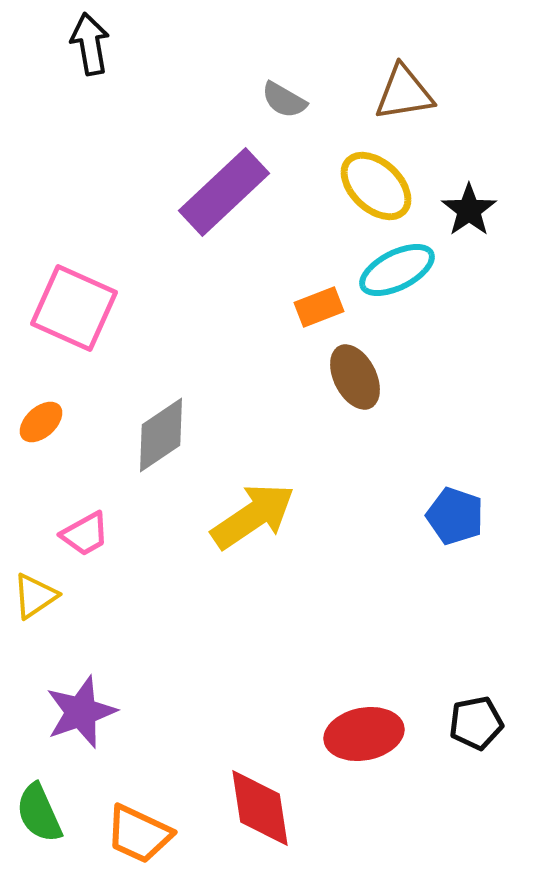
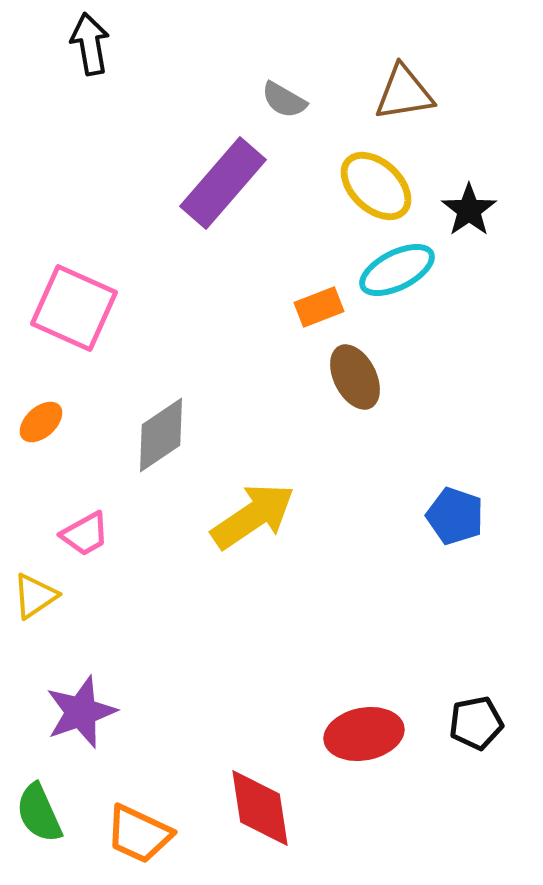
purple rectangle: moved 1 px left, 9 px up; rotated 6 degrees counterclockwise
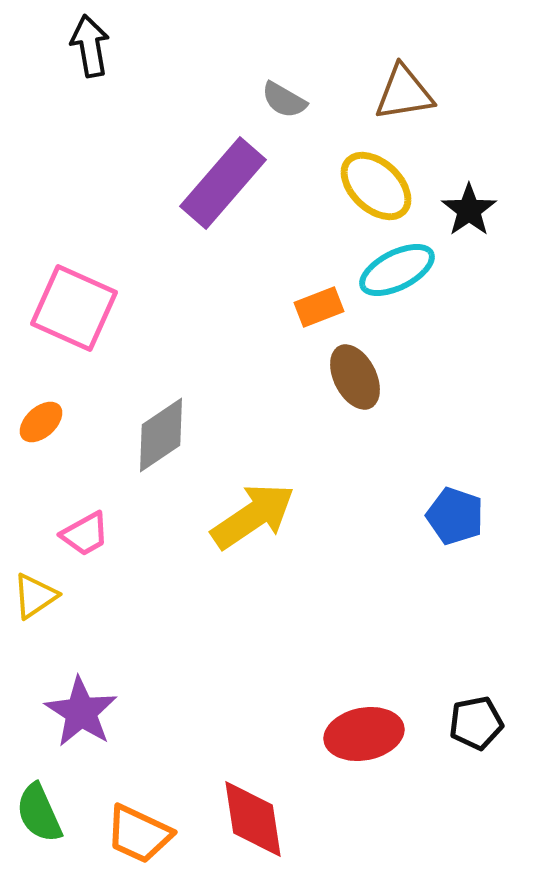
black arrow: moved 2 px down
purple star: rotated 20 degrees counterclockwise
red diamond: moved 7 px left, 11 px down
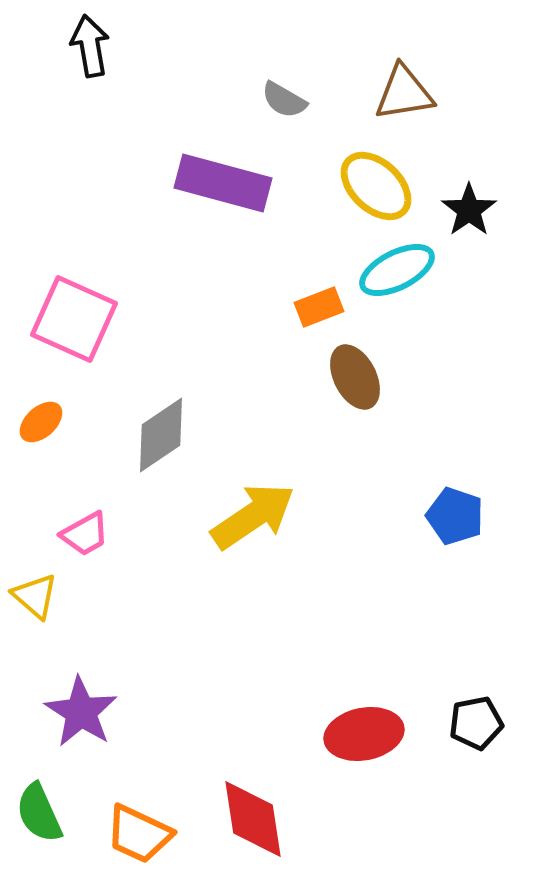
purple rectangle: rotated 64 degrees clockwise
pink square: moved 11 px down
yellow triangle: rotated 45 degrees counterclockwise
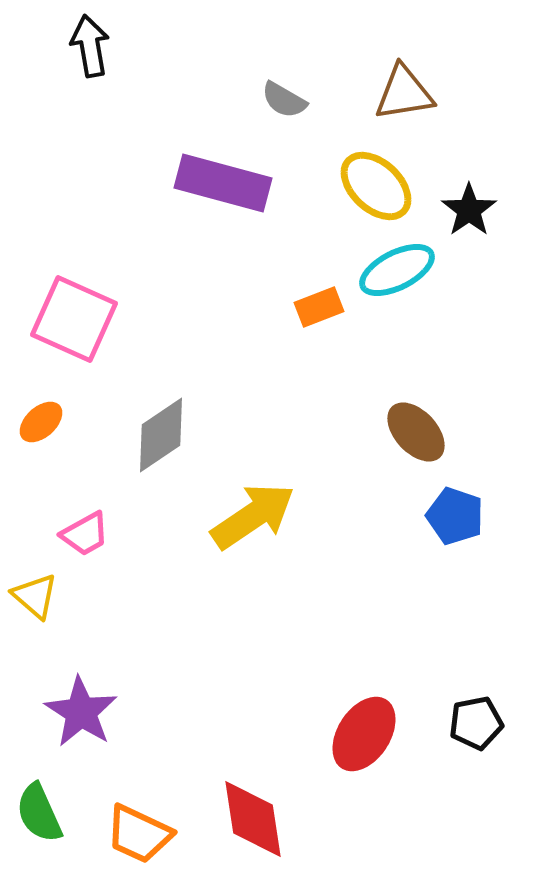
brown ellipse: moved 61 px right, 55 px down; rotated 16 degrees counterclockwise
red ellipse: rotated 46 degrees counterclockwise
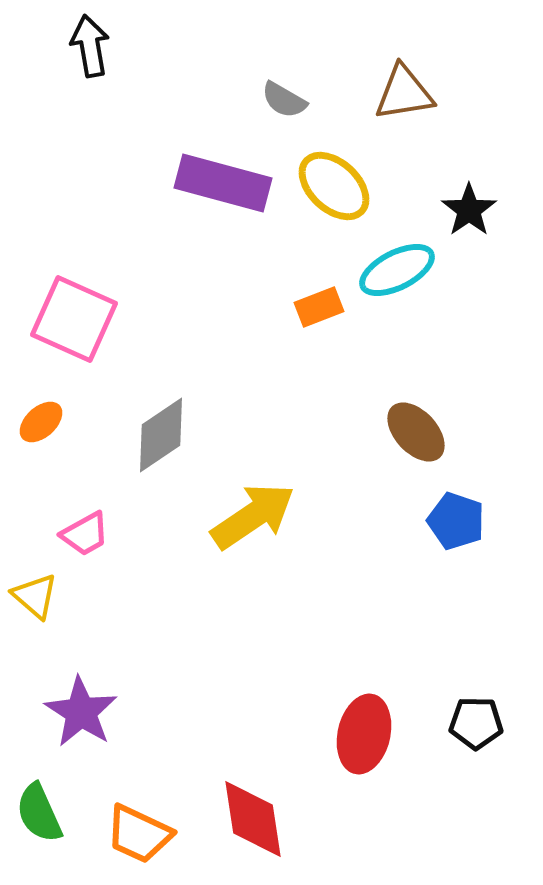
yellow ellipse: moved 42 px left
blue pentagon: moved 1 px right, 5 px down
black pentagon: rotated 12 degrees clockwise
red ellipse: rotated 20 degrees counterclockwise
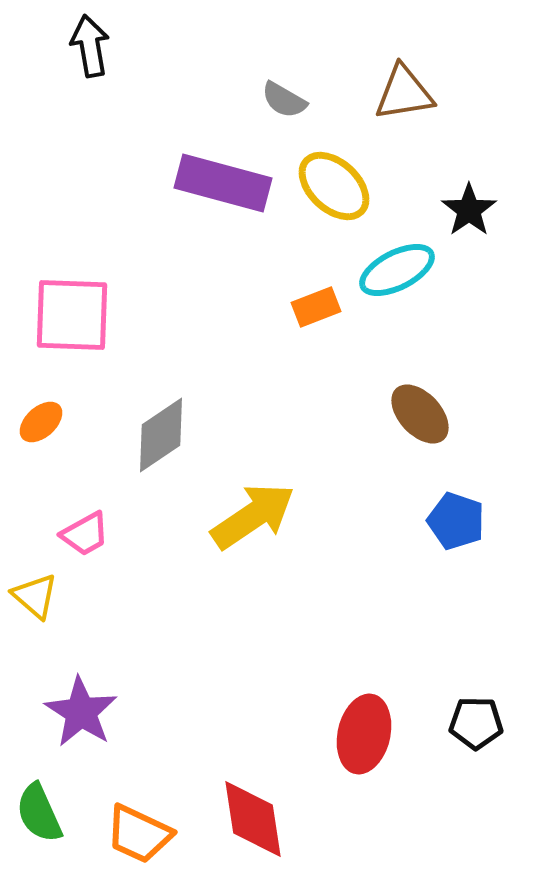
orange rectangle: moved 3 px left
pink square: moved 2 px left, 4 px up; rotated 22 degrees counterclockwise
brown ellipse: moved 4 px right, 18 px up
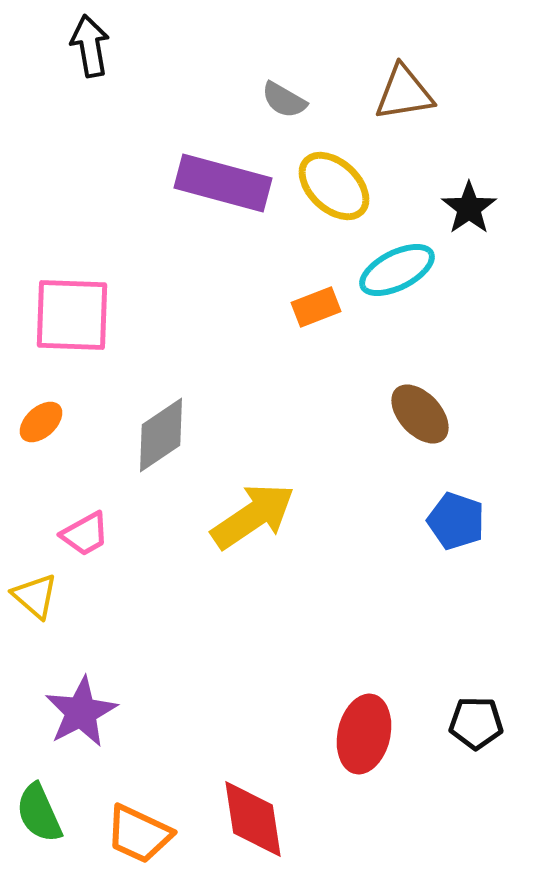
black star: moved 2 px up
purple star: rotated 12 degrees clockwise
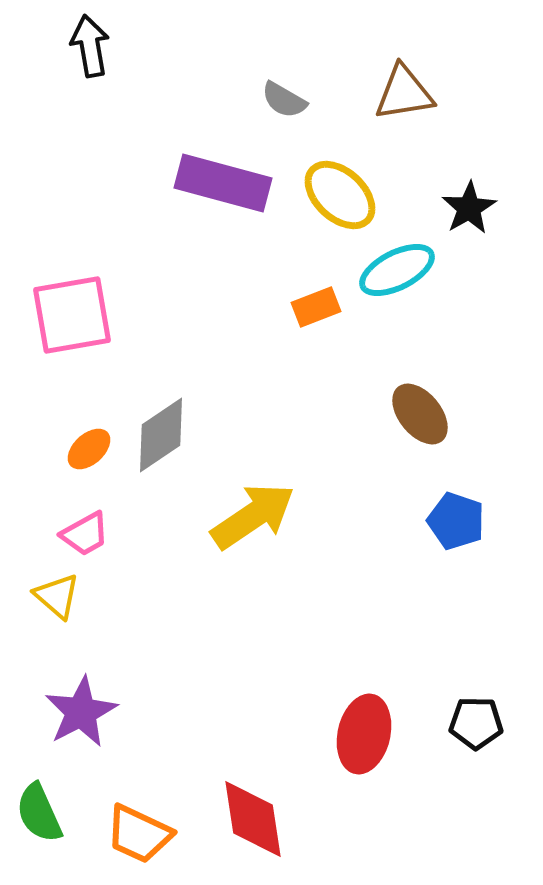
yellow ellipse: moved 6 px right, 9 px down
black star: rotated 4 degrees clockwise
pink square: rotated 12 degrees counterclockwise
brown ellipse: rotated 4 degrees clockwise
orange ellipse: moved 48 px right, 27 px down
yellow triangle: moved 22 px right
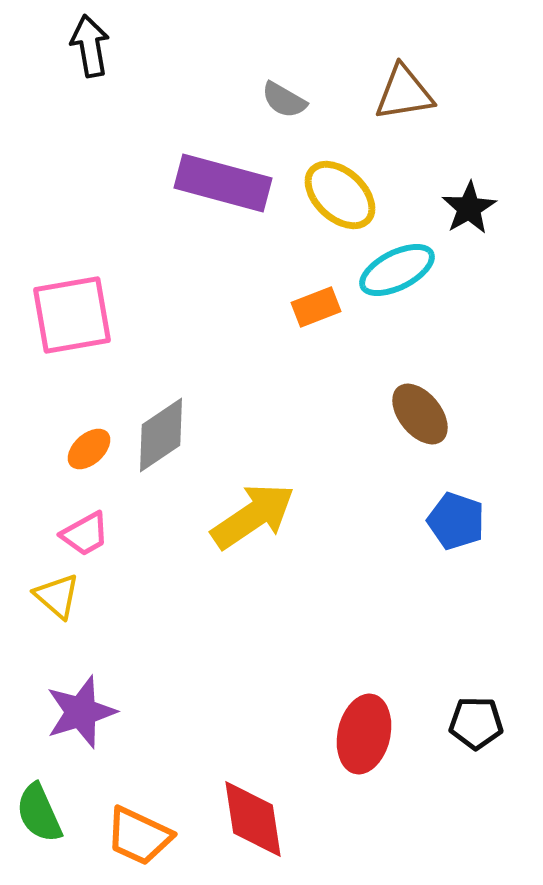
purple star: rotated 10 degrees clockwise
orange trapezoid: moved 2 px down
